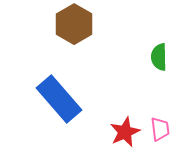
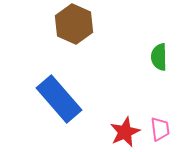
brown hexagon: rotated 6 degrees counterclockwise
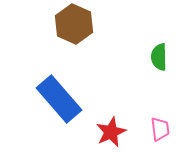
red star: moved 14 px left
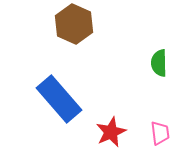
green semicircle: moved 6 px down
pink trapezoid: moved 4 px down
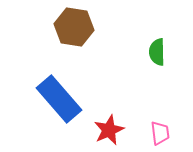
brown hexagon: moved 3 px down; rotated 15 degrees counterclockwise
green semicircle: moved 2 px left, 11 px up
red star: moved 2 px left, 2 px up
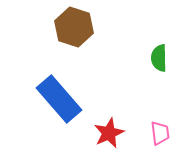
brown hexagon: rotated 9 degrees clockwise
green semicircle: moved 2 px right, 6 px down
red star: moved 3 px down
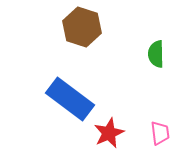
brown hexagon: moved 8 px right
green semicircle: moved 3 px left, 4 px up
blue rectangle: moved 11 px right; rotated 12 degrees counterclockwise
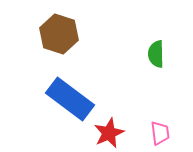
brown hexagon: moved 23 px left, 7 px down
